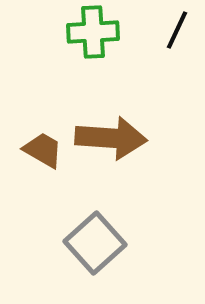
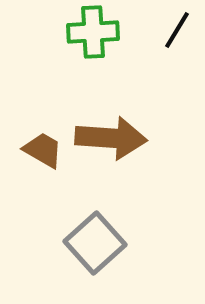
black line: rotated 6 degrees clockwise
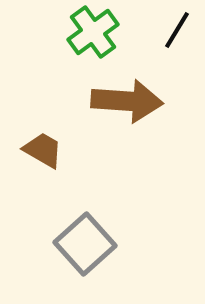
green cross: rotated 33 degrees counterclockwise
brown arrow: moved 16 px right, 37 px up
gray square: moved 10 px left, 1 px down
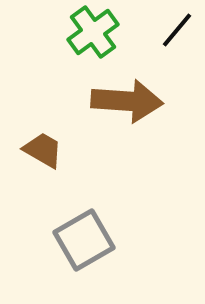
black line: rotated 9 degrees clockwise
gray square: moved 1 px left, 4 px up; rotated 12 degrees clockwise
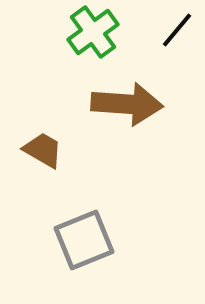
brown arrow: moved 3 px down
gray square: rotated 8 degrees clockwise
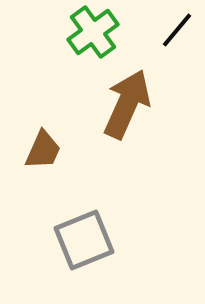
brown arrow: rotated 70 degrees counterclockwise
brown trapezoid: rotated 84 degrees clockwise
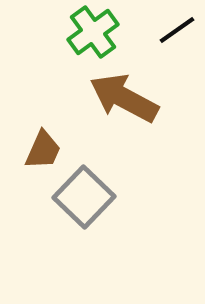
black line: rotated 15 degrees clockwise
brown arrow: moved 3 px left, 6 px up; rotated 86 degrees counterclockwise
gray square: moved 43 px up; rotated 24 degrees counterclockwise
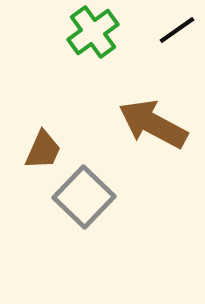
brown arrow: moved 29 px right, 26 px down
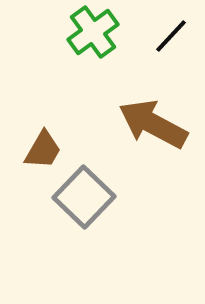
black line: moved 6 px left, 6 px down; rotated 12 degrees counterclockwise
brown trapezoid: rotated 6 degrees clockwise
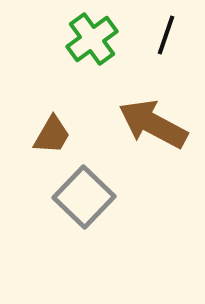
green cross: moved 1 px left, 7 px down
black line: moved 5 px left, 1 px up; rotated 24 degrees counterclockwise
brown trapezoid: moved 9 px right, 15 px up
